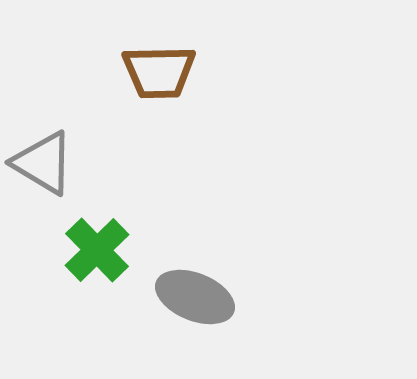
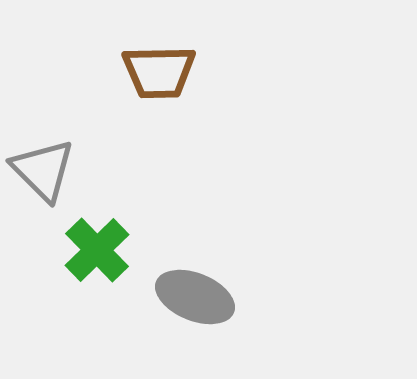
gray triangle: moved 7 px down; rotated 14 degrees clockwise
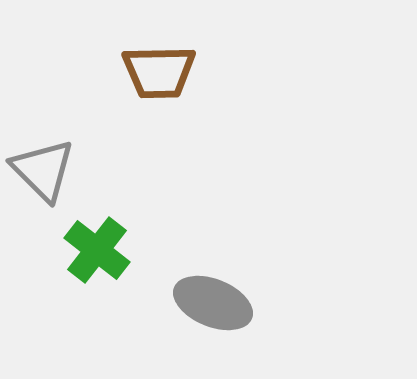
green cross: rotated 8 degrees counterclockwise
gray ellipse: moved 18 px right, 6 px down
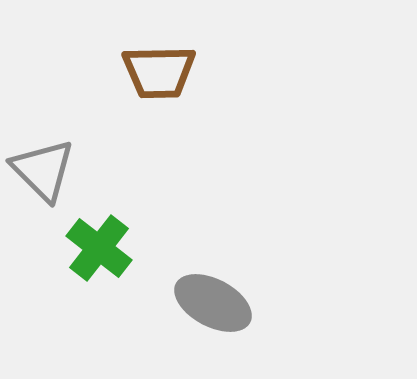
green cross: moved 2 px right, 2 px up
gray ellipse: rotated 6 degrees clockwise
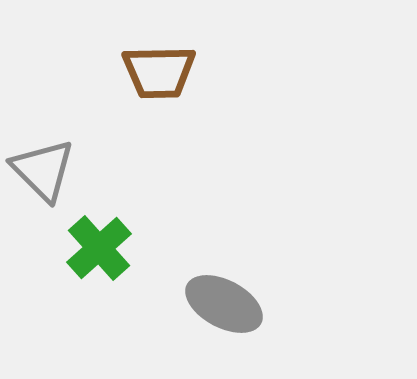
green cross: rotated 10 degrees clockwise
gray ellipse: moved 11 px right, 1 px down
